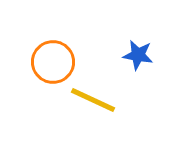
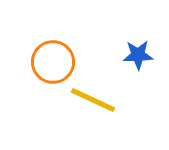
blue star: rotated 12 degrees counterclockwise
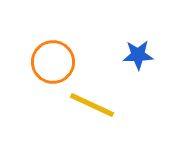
yellow line: moved 1 px left, 5 px down
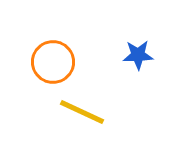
yellow line: moved 10 px left, 7 px down
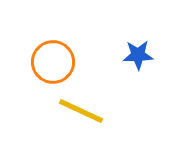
yellow line: moved 1 px left, 1 px up
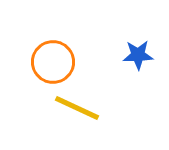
yellow line: moved 4 px left, 3 px up
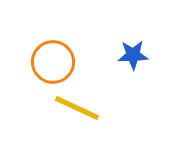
blue star: moved 5 px left
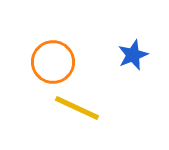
blue star: rotated 20 degrees counterclockwise
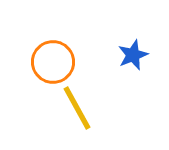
yellow line: rotated 36 degrees clockwise
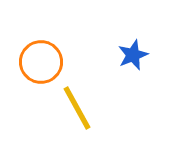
orange circle: moved 12 px left
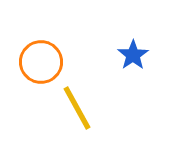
blue star: rotated 12 degrees counterclockwise
